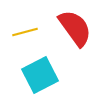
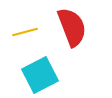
red semicircle: moved 3 px left, 1 px up; rotated 15 degrees clockwise
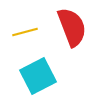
cyan square: moved 2 px left, 1 px down
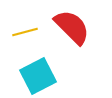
red semicircle: rotated 24 degrees counterclockwise
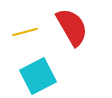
red semicircle: rotated 15 degrees clockwise
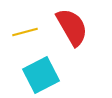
cyan square: moved 3 px right, 1 px up
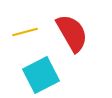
red semicircle: moved 6 px down
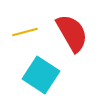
cyan square: rotated 30 degrees counterclockwise
